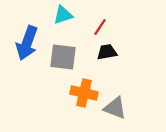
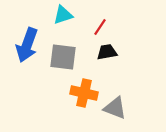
blue arrow: moved 2 px down
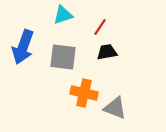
blue arrow: moved 4 px left, 2 px down
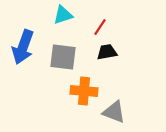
orange cross: moved 2 px up; rotated 8 degrees counterclockwise
gray triangle: moved 1 px left, 4 px down
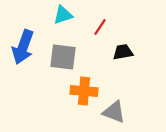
black trapezoid: moved 16 px right
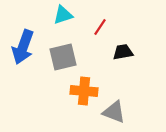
gray square: rotated 20 degrees counterclockwise
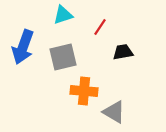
gray triangle: rotated 10 degrees clockwise
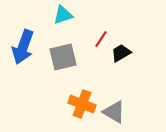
red line: moved 1 px right, 12 px down
black trapezoid: moved 2 px left, 1 px down; rotated 20 degrees counterclockwise
orange cross: moved 2 px left, 13 px down; rotated 16 degrees clockwise
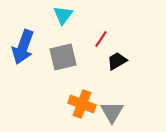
cyan triangle: rotated 35 degrees counterclockwise
black trapezoid: moved 4 px left, 8 px down
gray triangle: moved 2 px left; rotated 30 degrees clockwise
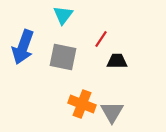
gray square: rotated 24 degrees clockwise
black trapezoid: rotated 30 degrees clockwise
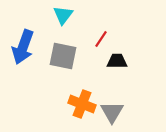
gray square: moved 1 px up
